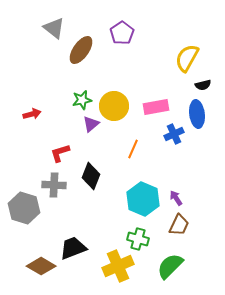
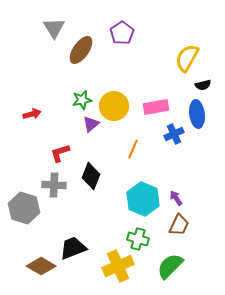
gray triangle: rotated 20 degrees clockwise
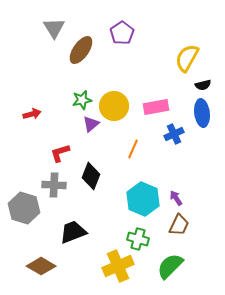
blue ellipse: moved 5 px right, 1 px up
black trapezoid: moved 16 px up
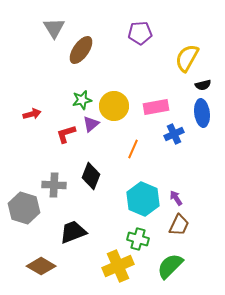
purple pentagon: moved 18 px right; rotated 30 degrees clockwise
red L-shape: moved 6 px right, 19 px up
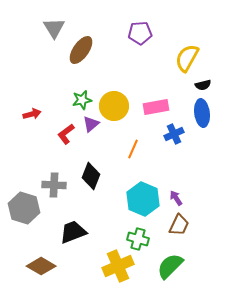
red L-shape: rotated 20 degrees counterclockwise
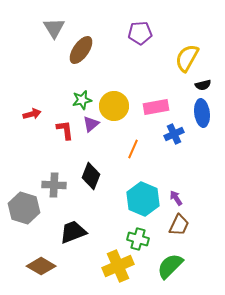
red L-shape: moved 1 px left, 4 px up; rotated 120 degrees clockwise
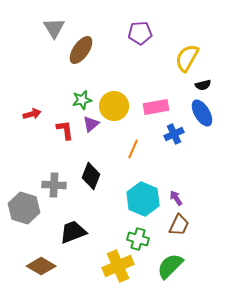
blue ellipse: rotated 24 degrees counterclockwise
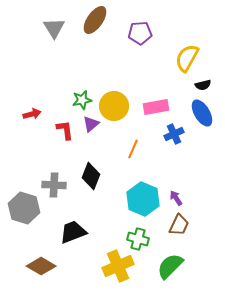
brown ellipse: moved 14 px right, 30 px up
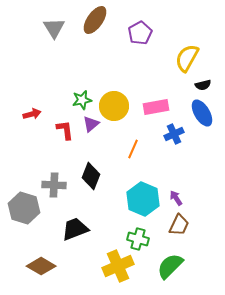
purple pentagon: rotated 25 degrees counterclockwise
black trapezoid: moved 2 px right, 3 px up
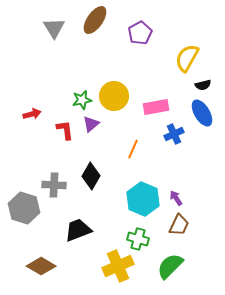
yellow circle: moved 10 px up
black diamond: rotated 8 degrees clockwise
black trapezoid: moved 3 px right, 1 px down
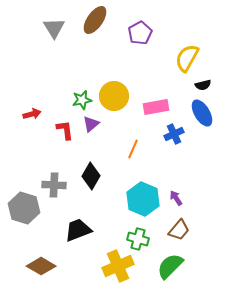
brown trapezoid: moved 5 px down; rotated 15 degrees clockwise
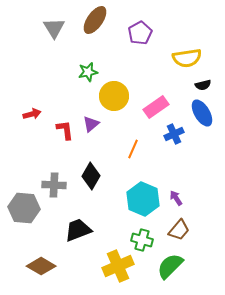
yellow semicircle: rotated 128 degrees counterclockwise
green star: moved 6 px right, 28 px up
pink rectangle: rotated 25 degrees counterclockwise
gray hexagon: rotated 12 degrees counterclockwise
green cross: moved 4 px right, 1 px down
